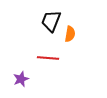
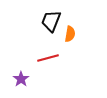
red line: rotated 20 degrees counterclockwise
purple star: rotated 14 degrees counterclockwise
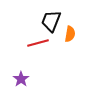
red line: moved 10 px left, 15 px up
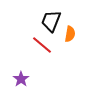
red line: moved 4 px right, 2 px down; rotated 55 degrees clockwise
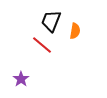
orange semicircle: moved 5 px right, 3 px up
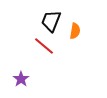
red line: moved 2 px right, 1 px down
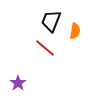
red line: moved 1 px right, 2 px down
purple star: moved 3 px left, 4 px down
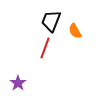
orange semicircle: rotated 140 degrees clockwise
red line: rotated 70 degrees clockwise
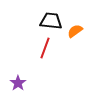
black trapezoid: rotated 75 degrees clockwise
orange semicircle: rotated 84 degrees clockwise
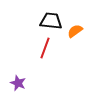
purple star: rotated 14 degrees counterclockwise
